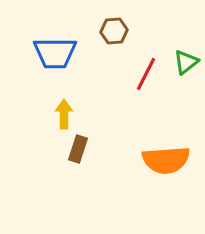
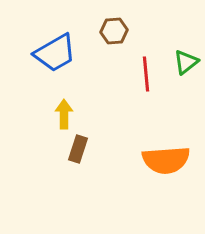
blue trapezoid: rotated 30 degrees counterclockwise
red line: rotated 32 degrees counterclockwise
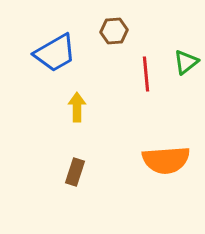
yellow arrow: moved 13 px right, 7 px up
brown rectangle: moved 3 px left, 23 px down
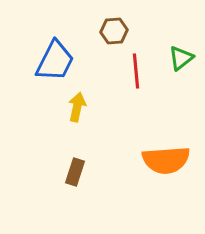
blue trapezoid: moved 8 px down; rotated 33 degrees counterclockwise
green triangle: moved 5 px left, 4 px up
red line: moved 10 px left, 3 px up
yellow arrow: rotated 12 degrees clockwise
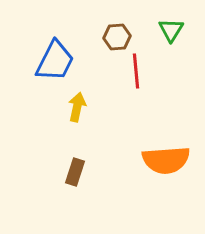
brown hexagon: moved 3 px right, 6 px down
green triangle: moved 10 px left, 28 px up; rotated 20 degrees counterclockwise
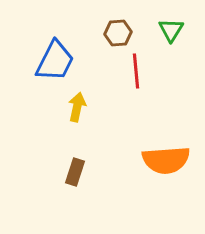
brown hexagon: moved 1 px right, 4 px up
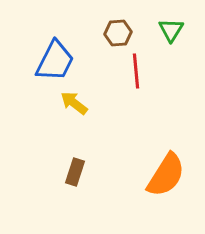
yellow arrow: moved 3 px left, 4 px up; rotated 64 degrees counterclockwise
orange semicircle: moved 15 px down; rotated 54 degrees counterclockwise
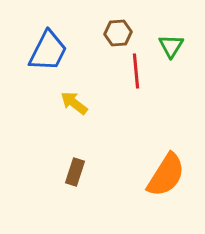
green triangle: moved 16 px down
blue trapezoid: moved 7 px left, 10 px up
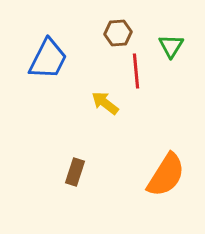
blue trapezoid: moved 8 px down
yellow arrow: moved 31 px right
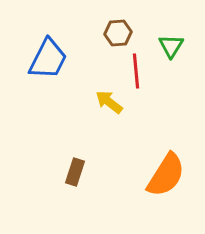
yellow arrow: moved 4 px right, 1 px up
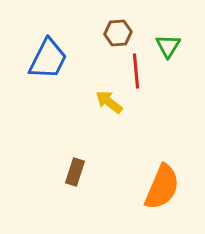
green triangle: moved 3 px left
orange semicircle: moved 4 px left, 12 px down; rotated 9 degrees counterclockwise
